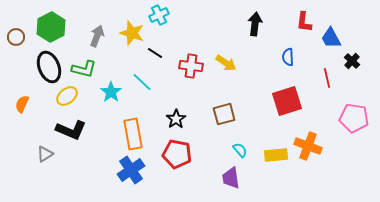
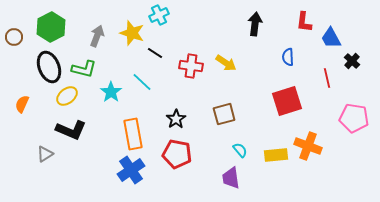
brown circle: moved 2 px left
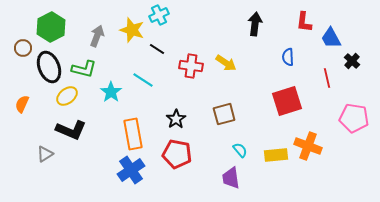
yellow star: moved 3 px up
brown circle: moved 9 px right, 11 px down
black line: moved 2 px right, 4 px up
cyan line: moved 1 px right, 2 px up; rotated 10 degrees counterclockwise
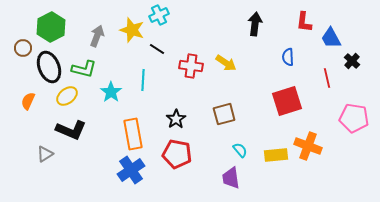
cyan line: rotated 60 degrees clockwise
orange semicircle: moved 6 px right, 3 px up
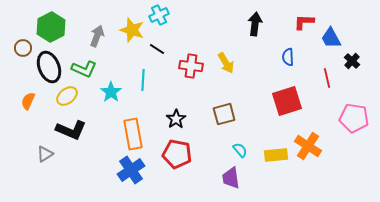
red L-shape: rotated 85 degrees clockwise
yellow arrow: rotated 25 degrees clockwise
green L-shape: rotated 10 degrees clockwise
orange cross: rotated 12 degrees clockwise
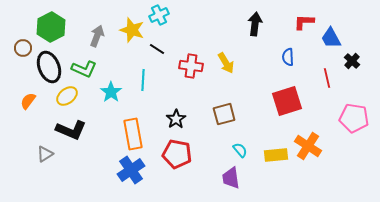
orange semicircle: rotated 12 degrees clockwise
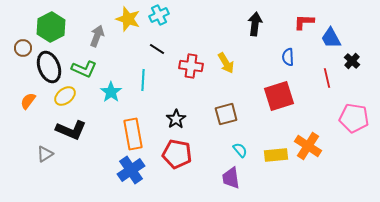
yellow star: moved 4 px left, 11 px up
yellow ellipse: moved 2 px left
red square: moved 8 px left, 5 px up
brown square: moved 2 px right
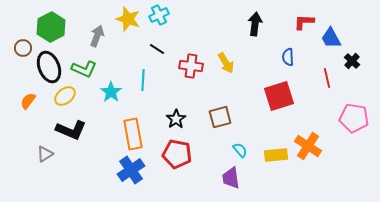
brown square: moved 6 px left, 3 px down
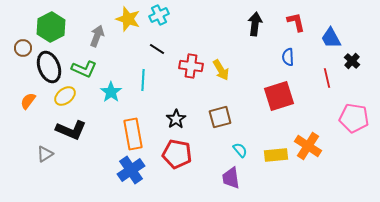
red L-shape: moved 8 px left; rotated 75 degrees clockwise
yellow arrow: moved 5 px left, 7 px down
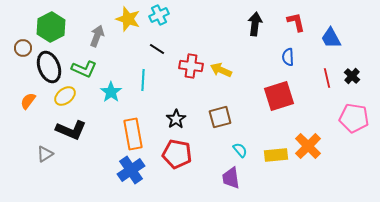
black cross: moved 15 px down
yellow arrow: rotated 145 degrees clockwise
orange cross: rotated 12 degrees clockwise
